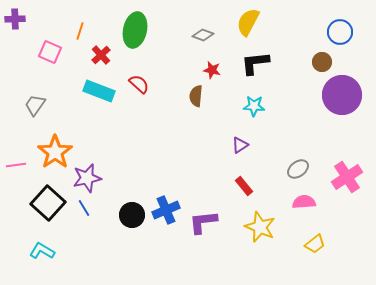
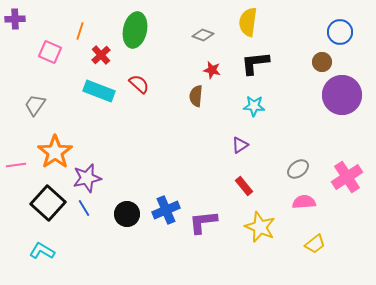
yellow semicircle: rotated 20 degrees counterclockwise
black circle: moved 5 px left, 1 px up
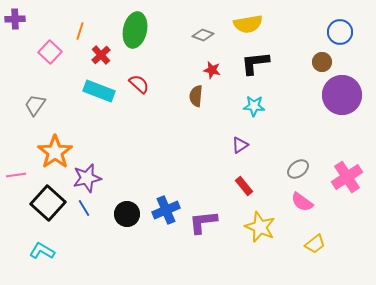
yellow semicircle: moved 2 px down; rotated 108 degrees counterclockwise
pink square: rotated 20 degrees clockwise
pink line: moved 10 px down
pink semicircle: moved 2 px left; rotated 140 degrees counterclockwise
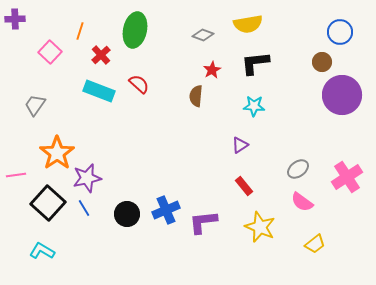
red star: rotated 30 degrees clockwise
orange star: moved 2 px right, 1 px down
